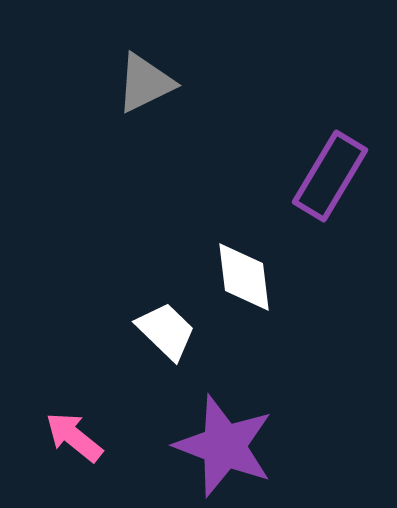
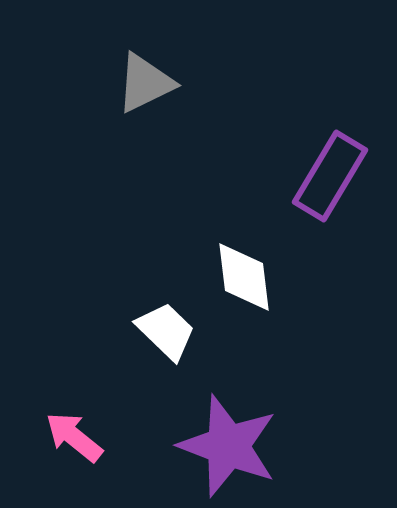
purple star: moved 4 px right
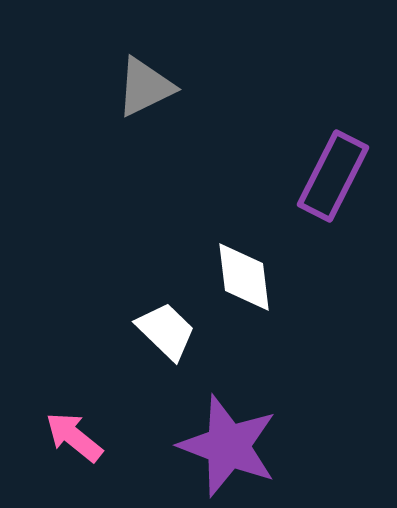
gray triangle: moved 4 px down
purple rectangle: moved 3 px right; rotated 4 degrees counterclockwise
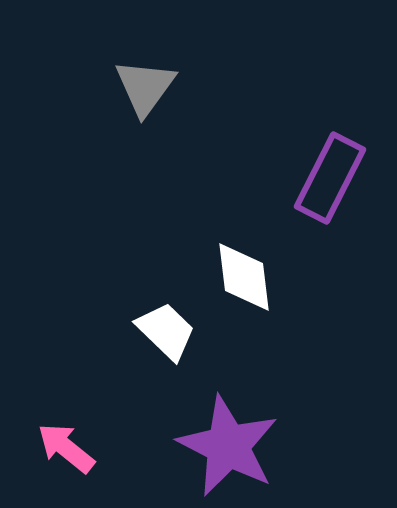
gray triangle: rotated 28 degrees counterclockwise
purple rectangle: moved 3 px left, 2 px down
pink arrow: moved 8 px left, 11 px down
purple star: rotated 6 degrees clockwise
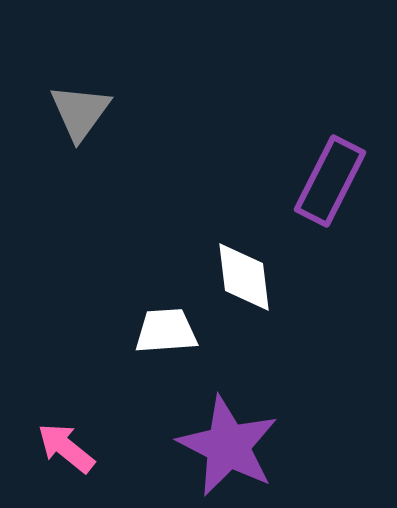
gray triangle: moved 65 px left, 25 px down
purple rectangle: moved 3 px down
white trapezoid: rotated 48 degrees counterclockwise
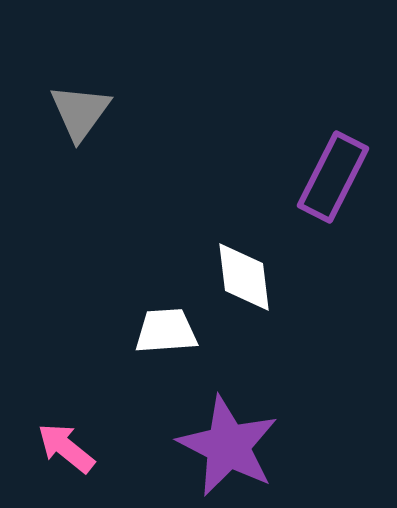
purple rectangle: moved 3 px right, 4 px up
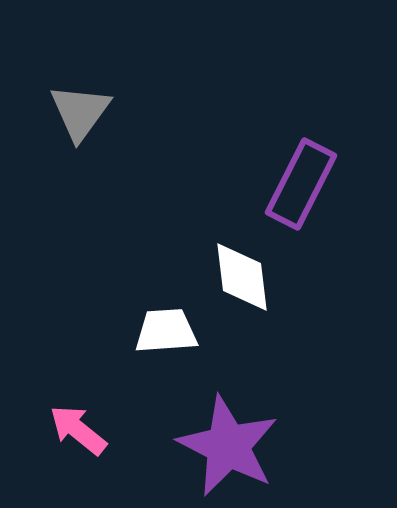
purple rectangle: moved 32 px left, 7 px down
white diamond: moved 2 px left
pink arrow: moved 12 px right, 18 px up
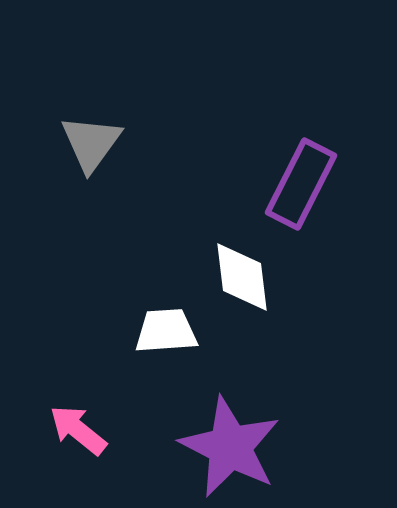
gray triangle: moved 11 px right, 31 px down
purple star: moved 2 px right, 1 px down
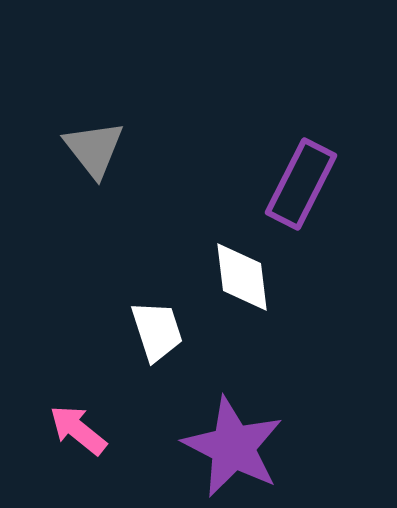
gray triangle: moved 3 px right, 6 px down; rotated 14 degrees counterclockwise
white trapezoid: moved 9 px left; rotated 76 degrees clockwise
purple star: moved 3 px right
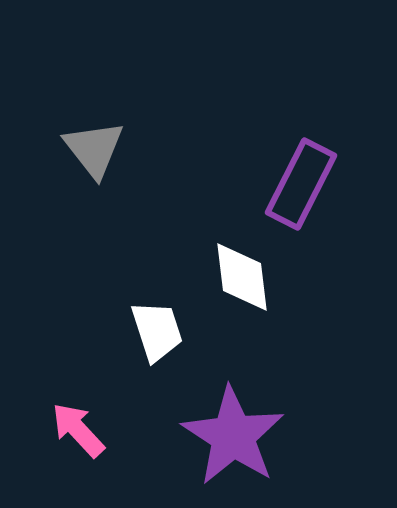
pink arrow: rotated 8 degrees clockwise
purple star: moved 11 px up; rotated 6 degrees clockwise
